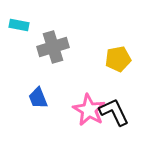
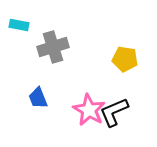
yellow pentagon: moved 7 px right; rotated 20 degrees clockwise
black L-shape: rotated 88 degrees counterclockwise
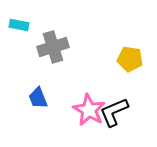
yellow pentagon: moved 5 px right
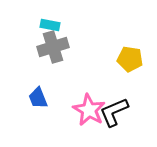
cyan rectangle: moved 31 px right
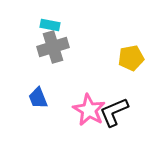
yellow pentagon: moved 1 px right, 1 px up; rotated 20 degrees counterclockwise
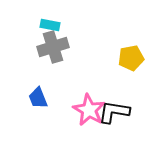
black L-shape: rotated 32 degrees clockwise
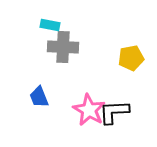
gray cross: moved 10 px right; rotated 20 degrees clockwise
blue trapezoid: moved 1 px right, 1 px up
black L-shape: rotated 12 degrees counterclockwise
